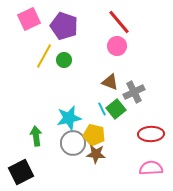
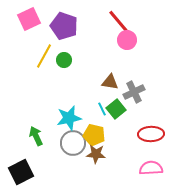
pink circle: moved 10 px right, 6 px up
brown triangle: rotated 12 degrees counterclockwise
green arrow: rotated 18 degrees counterclockwise
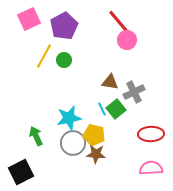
purple pentagon: rotated 24 degrees clockwise
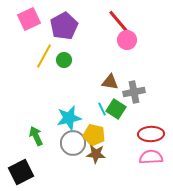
gray cross: rotated 15 degrees clockwise
green square: rotated 18 degrees counterclockwise
pink semicircle: moved 11 px up
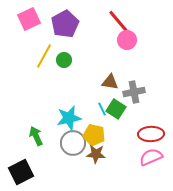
purple pentagon: moved 1 px right, 2 px up
pink semicircle: rotated 20 degrees counterclockwise
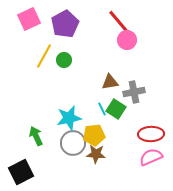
brown triangle: rotated 18 degrees counterclockwise
yellow pentagon: rotated 20 degrees counterclockwise
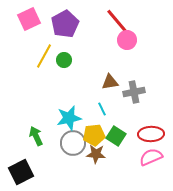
red line: moved 2 px left, 1 px up
green square: moved 27 px down
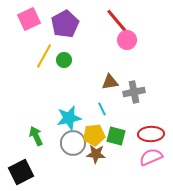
green square: rotated 18 degrees counterclockwise
